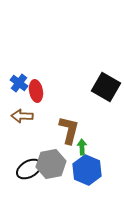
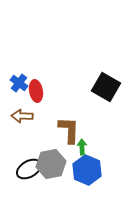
brown L-shape: rotated 12 degrees counterclockwise
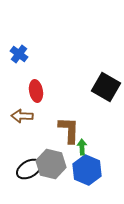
blue cross: moved 29 px up
gray hexagon: rotated 24 degrees clockwise
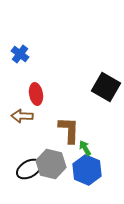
blue cross: moved 1 px right
red ellipse: moved 3 px down
green arrow: moved 3 px right, 1 px down; rotated 28 degrees counterclockwise
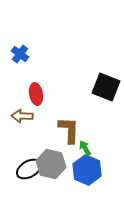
black square: rotated 8 degrees counterclockwise
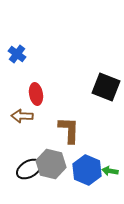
blue cross: moved 3 px left
green arrow: moved 25 px right, 23 px down; rotated 49 degrees counterclockwise
